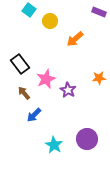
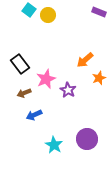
yellow circle: moved 2 px left, 6 px up
orange arrow: moved 10 px right, 21 px down
orange star: rotated 16 degrees counterclockwise
brown arrow: rotated 72 degrees counterclockwise
blue arrow: rotated 21 degrees clockwise
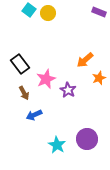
yellow circle: moved 2 px up
brown arrow: rotated 96 degrees counterclockwise
cyan star: moved 3 px right
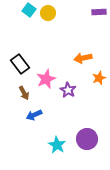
purple rectangle: rotated 24 degrees counterclockwise
orange arrow: moved 2 px left, 2 px up; rotated 30 degrees clockwise
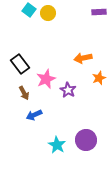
purple circle: moved 1 px left, 1 px down
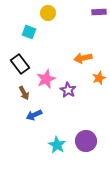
cyan square: moved 22 px down; rotated 16 degrees counterclockwise
purple circle: moved 1 px down
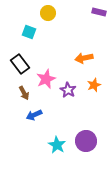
purple rectangle: rotated 16 degrees clockwise
orange arrow: moved 1 px right
orange star: moved 5 px left, 7 px down
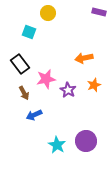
pink star: rotated 12 degrees clockwise
